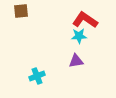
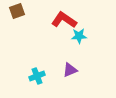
brown square: moved 4 px left; rotated 14 degrees counterclockwise
red L-shape: moved 21 px left
purple triangle: moved 6 px left, 9 px down; rotated 14 degrees counterclockwise
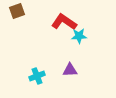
red L-shape: moved 2 px down
purple triangle: rotated 21 degrees clockwise
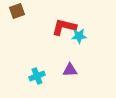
red L-shape: moved 5 px down; rotated 20 degrees counterclockwise
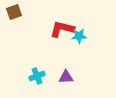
brown square: moved 3 px left, 1 px down
red L-shape: moved 2 px left, 2 px down
purple triangle: moved 4 px left, 7 px down
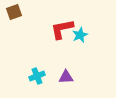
red L-shape: rotated 25 degrees counterclockwise
cyan star: moved 1 px right, 1 px up; rotated 21 degrees counterclockwise
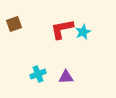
brown square: moved 12 px down
cyan star: moved 3 px right, 3 px up
cyan cross: moved 1 px right, 2 px up
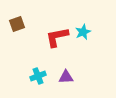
brown square: moved 3 px right
red L-shape: moved 5 px left, 8 px down
cyan cross: moved 2 px down
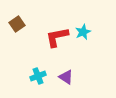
brown square: rotated 14 degrees counterclockwise
purple triangle: rotated 35 degrees clockwise
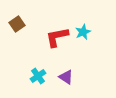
cyan cross: rotated 14 degrees counterclockwise
